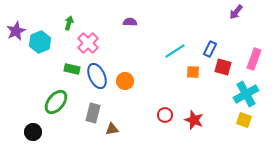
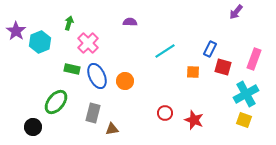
purple star: rotated 12 degrees counterclockwise
cyan line: moved 10 px left
red circle: moved 2 px up
black circle: moved 5 px up
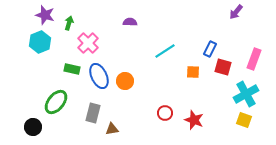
purple star: moved 29 px right, 16 px up; rotated 18 degrees counterclockwise
blue ellipse: moved 2 px right
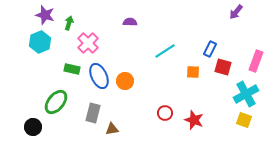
pink rectangle: moved 2 px right, 2 px down
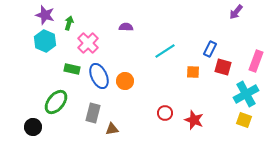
purple semicircle: moved 4 px left, 5 px down
cyan hexagon: moved 5 px right, 1 px up; rotated 15 degrees counterclockwise
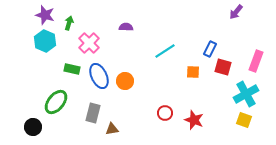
pink cross: moved 1 px right
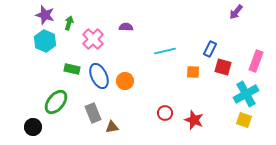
pink cross: moved 4 px right, 4 px up
cyan line: rotated 20 degrees clockwise
gray rectangle: rotated 36 degrees counterclockwise
brown triangle: moved 2 px up
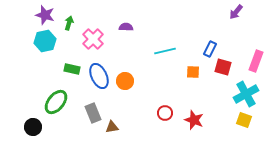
cyan hexagon: rotated 25 degrees clockwise
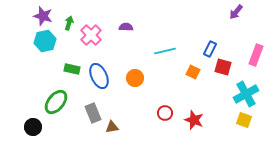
purple star: moved 2 px left, 1 px down
pink cross: moved 2 px left, 4 px up
pink rectangle: moved 6 px up
orange square: rotated 24 degrees clockwise
orange circle: moved 10 px right, 3 px up
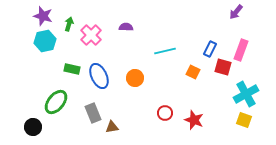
green arrow: moved 1 px down
pink rectangle: moved 15 px left, 5 px up
